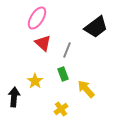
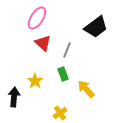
yellow cross: moved 1 px left, 4 px down
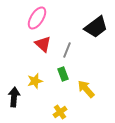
red triangle: moved 1 px down
yellow star: rotated 21 degrees clockwise
yellow cross: moved 1 px up
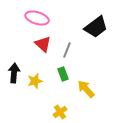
pink ellipse: rotated 75 degrees clockwise
black arrow: moved 24 px up
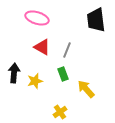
black trapezoid: moved 7 px up; rotated 120 degrees clockwise
red triangle: moved 1 px left, 3 px down; rotated 12 degrees counterclockwise
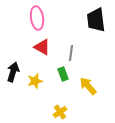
pink ellipse: rotated 65 degrees clockwise
gray line: moved 4 px right, 3 px down; rotated 14 degrees counterclockwise
black arrow: moved 1 px left, 1 px up; rotated 12 degrees clockwise
yellow arrow: moved 2 px right, 3 px up
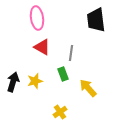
black arrow: moved 10 px down
yellow arrow: moved 2 px down
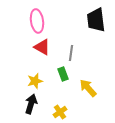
pink ellipse: moved 3 px down
black arrow: moved 18 px right, 22 px down
